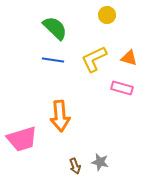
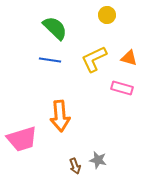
blue line: moved 3 px left
gray star: moved 2 px left, 2 px up
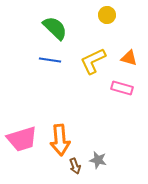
yellow L-shape: moved 1 px left, 2 px down
orange arrow: moved 24 px down
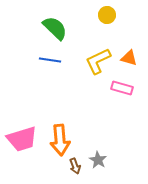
yellow L-shape: moved 5 px right
gray star: rotated 18 degrees clockwise
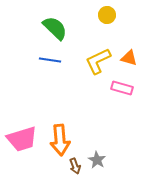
gray star: moved 1 px left
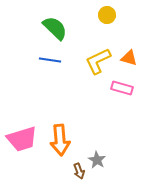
brown arrow: moved 4 px right, 5 px down
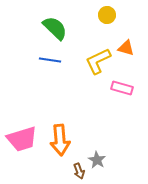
orange triangle: moved 3 px left, 10 px up
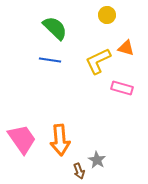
pink trapezoid: rotated 108 degrees counterclockwise
